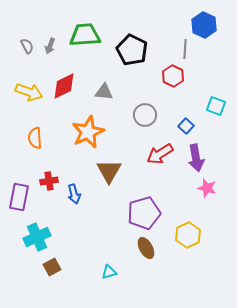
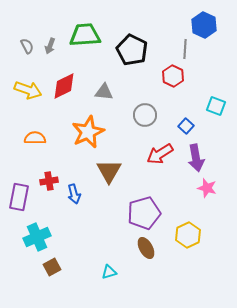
yellow arrow: moved 1 px left, 2 px up
orange semicircle: rotated 95 degrees clockwise
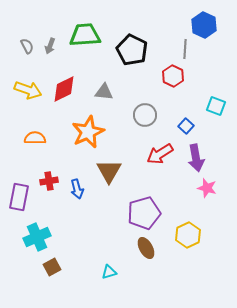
red diamond: moved 3 px down
blue arrow: moved 3 px right, 5 px up
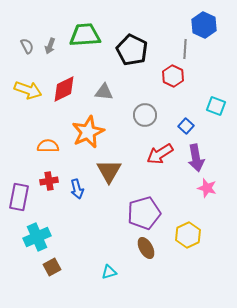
orange semicircle: moved 13 px right, 8 px down
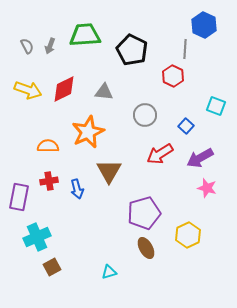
purple arrow: moved 4 px right; rotated 72 degrees clockwise
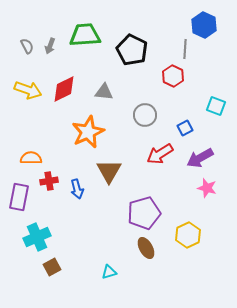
blue square: moved 1 px left, 2 px down; rotated 21 degrees clockwise
orange semicircle: moved 17 px left, 12 px down
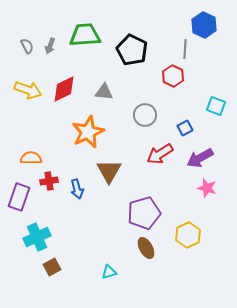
purple rectangle: rotated 8 degrees clockwise
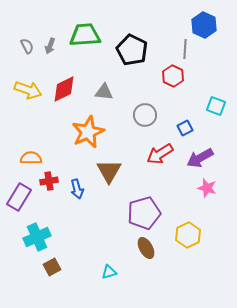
purple rectangle: rotated 12 degrees clockwise
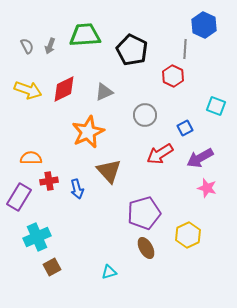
gray triangle: rotated 30 degrees counterclockwise
brown triangle: rotated 12 degrees counterclockwise
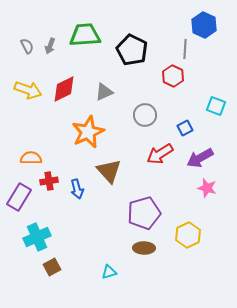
brown ellipse: moved 2 px left; rotated 60 degrees counterclockwise
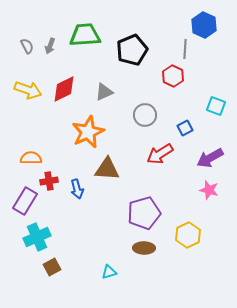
black pentagon: rotated 24 degrees clockwise
purple arrow: moved 10 px right
brown triangle: moved 2 px left, 2 px up; rotated 44 degrees counterclockwise
pink star: moved 2 px right, 2 px down
purple rectangle: moved 6 px right, 4 px down
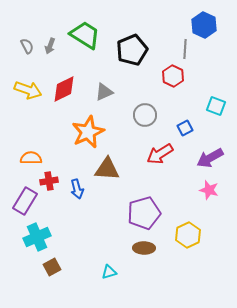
green trapezoid: rotated 36 degrees clockwise
